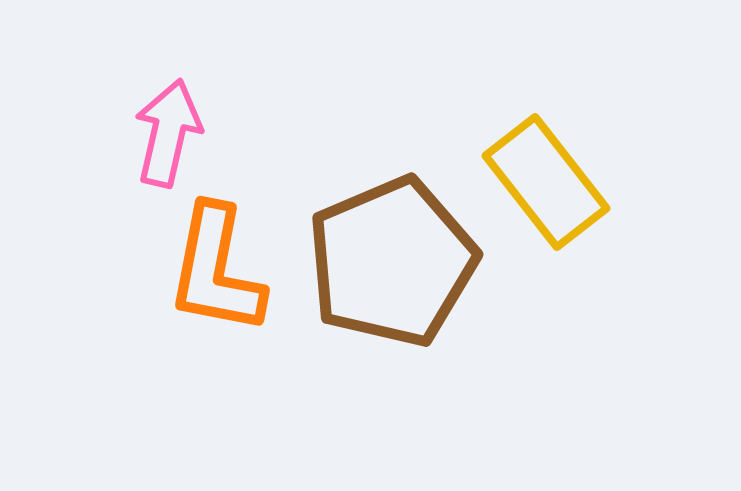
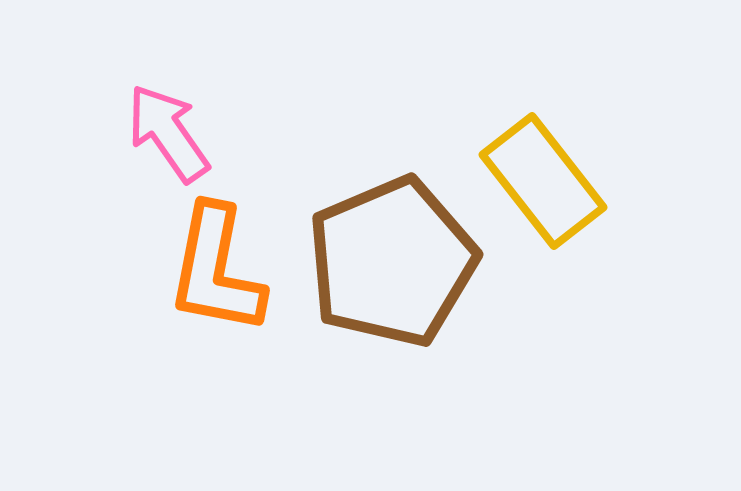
pink arrow: rotated 48 degrees counterclockwise
yellow rectangle: moved 3 px left, 1 px up
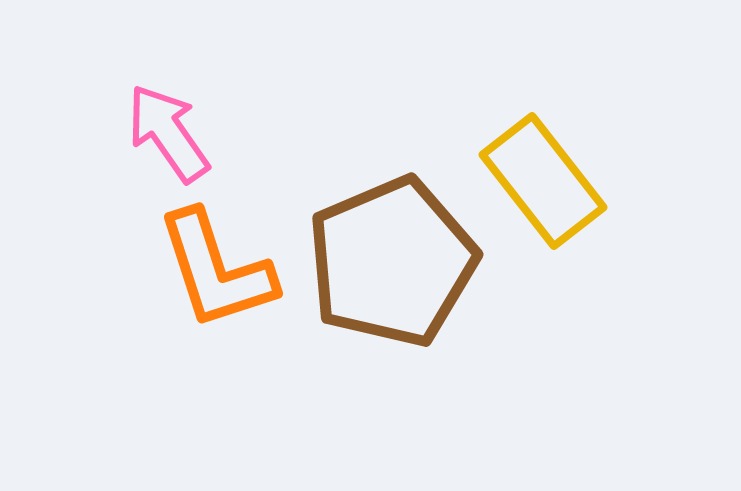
orange L-shape: rotated 29 degrees counterclockwise
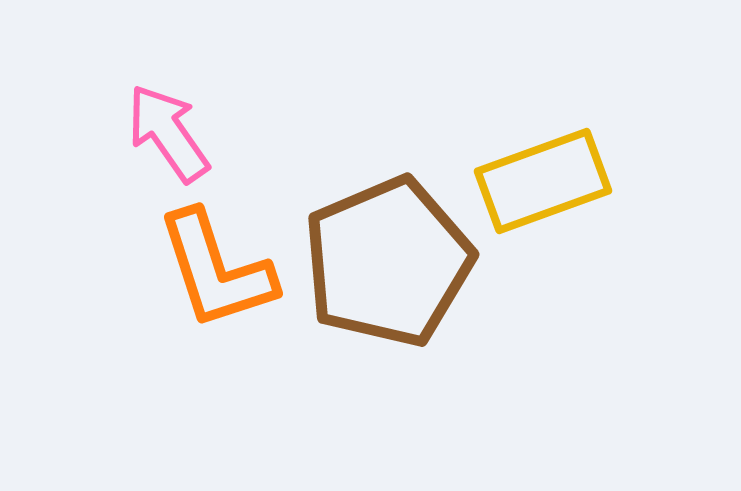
yellow rectangle: rotated 72 degrees counterclockwise
brown pentagon: moved 4 px left
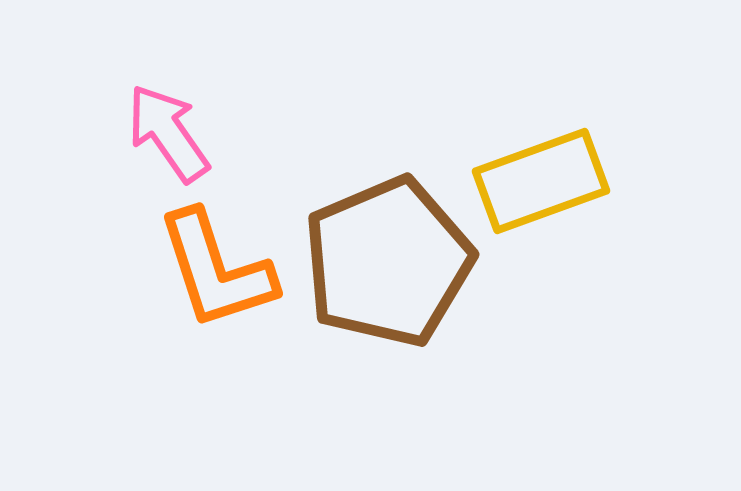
yellow rectangle: moved 2 px left
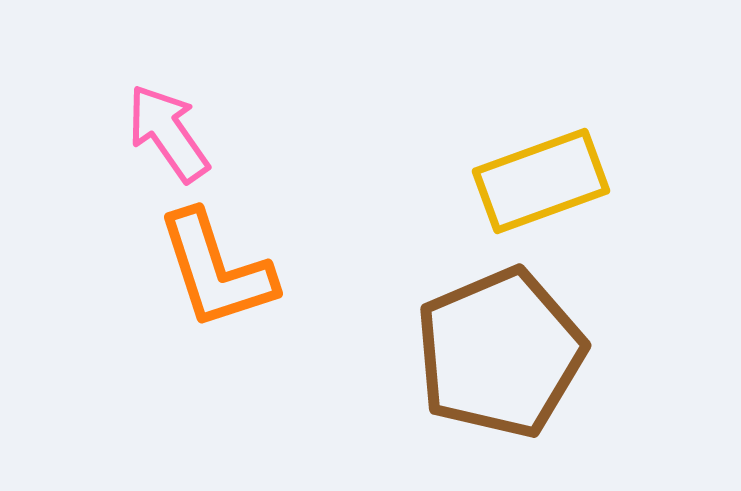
brown pentagon: moved 112 px right, 91 px down
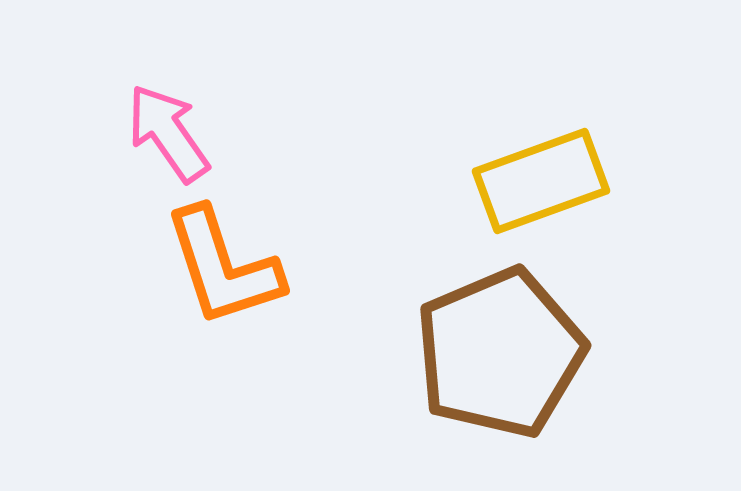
orange L-shape: moved 7 px right, 3 px up
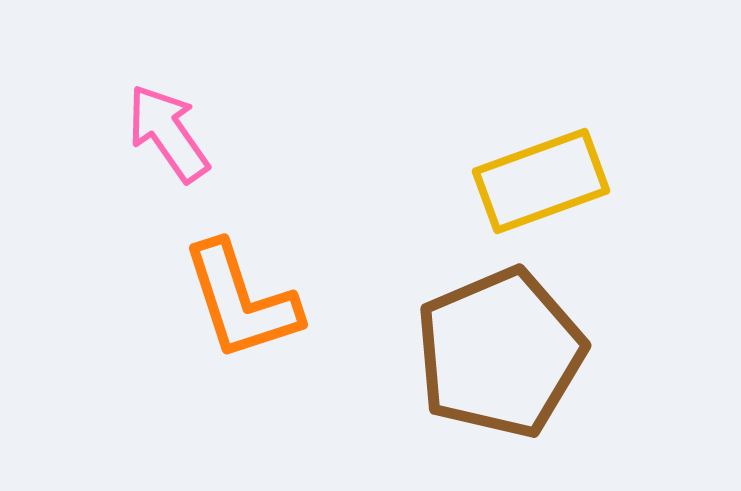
orange L-shape: moved 18 px right, 34 px down
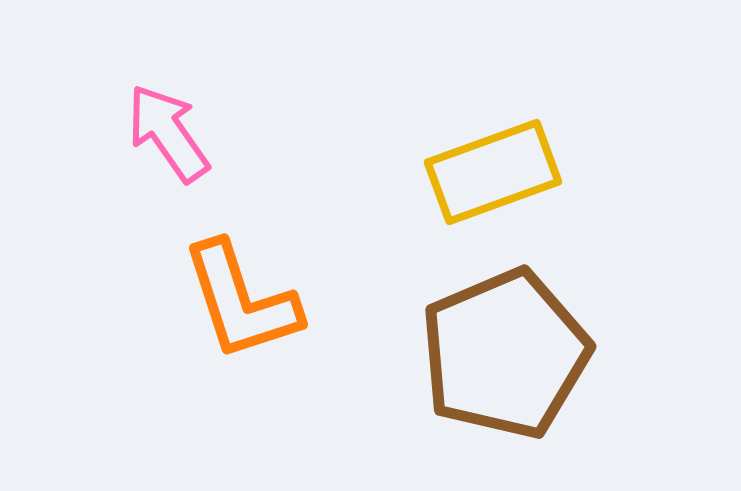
yellow rectangle: moved 48 px left, 9 px up
brown pentagon: moved 5 px right, 1 px down
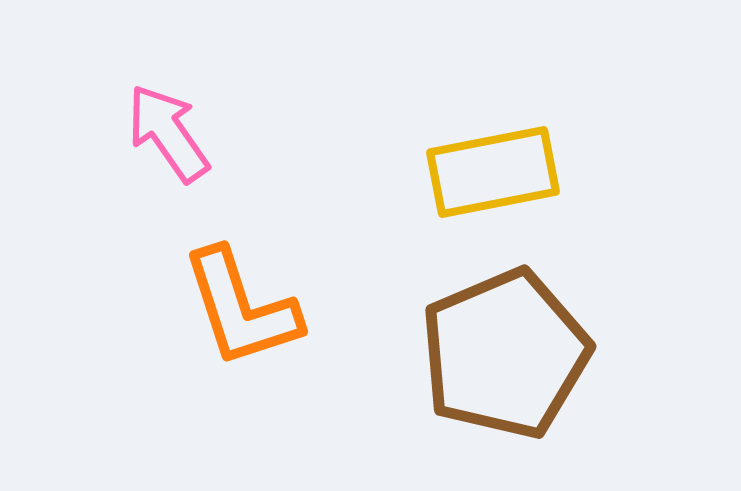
yellow rectangle: rotated 9 degrees clockwise
orange L-shape: moved 7 px down
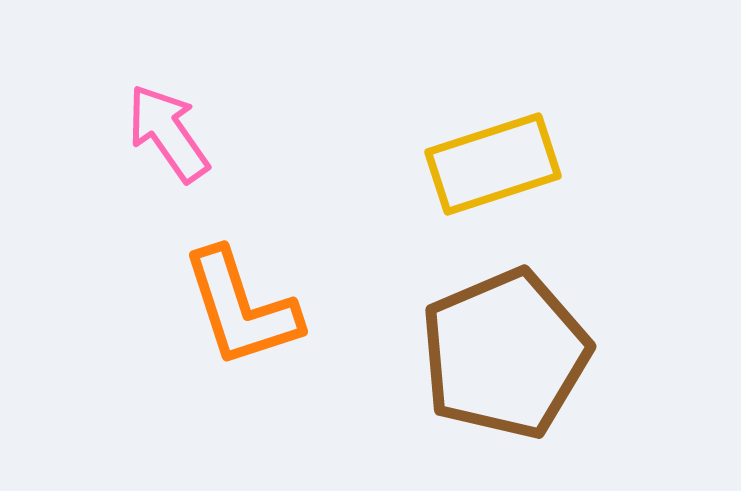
yellow rectangle: moved 8 px up; rotated 7 degrees counterclockwise
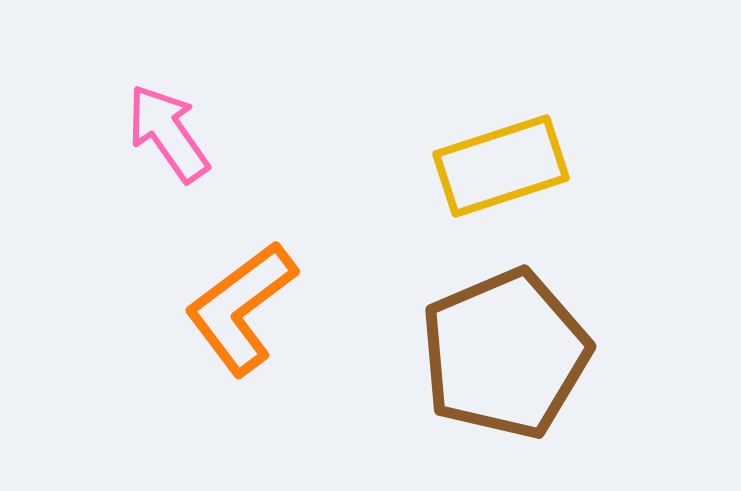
yellow rectangle: moved 8 px right, 2 px down
orange L-shape: rotated 71 degrees clockwise
